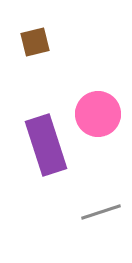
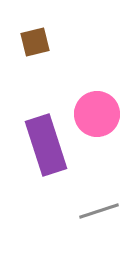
pink circle: moved 1 px left
gray line: moved 2 px left, 1 px up
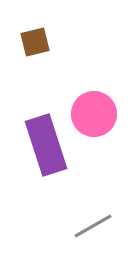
pink circle: moved 3 px left
gray line: moved 6 px left, 15 px down; rotated 12 degrees counterclockwise
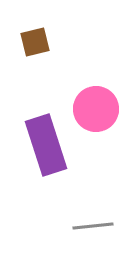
pink circle: moved 2 px right, 5 px up
gray line: rotated 24 degrees clockwise
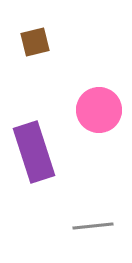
pink circle: moved 3 px right, 1 px down
purple rectangle: moved 12 px left, 7 px down
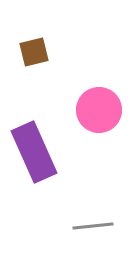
brown square: moved 1 px left, 10 px down
purple rectangle: rotated 6 degrees counterclockwise
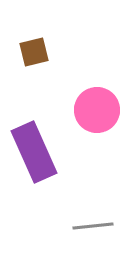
pink circle: moved 2 px left
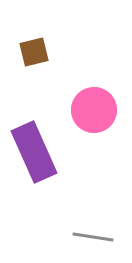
pink circle: moved 3 px left
gray line: moved 11 px down; rotated 15 degrees clockwise
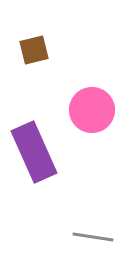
brown square: moved 2 px up
pink circle: moved 2 px left
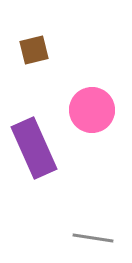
purple rectangle: moved 4 px up
gray line: moved 1 px down
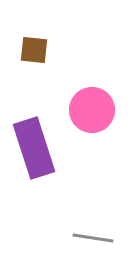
brown square: rotated 20 degrees clockwise
purple rectangle: rotated 6 degrees clockwise
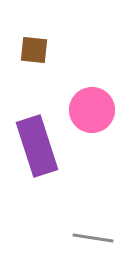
purple rectangle: moved 3 px right, 2 px up
